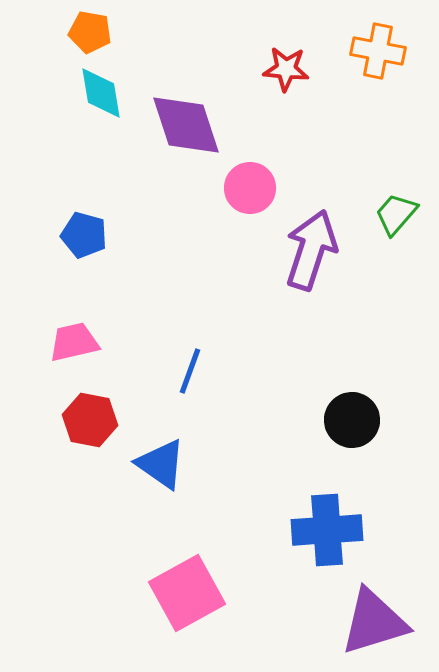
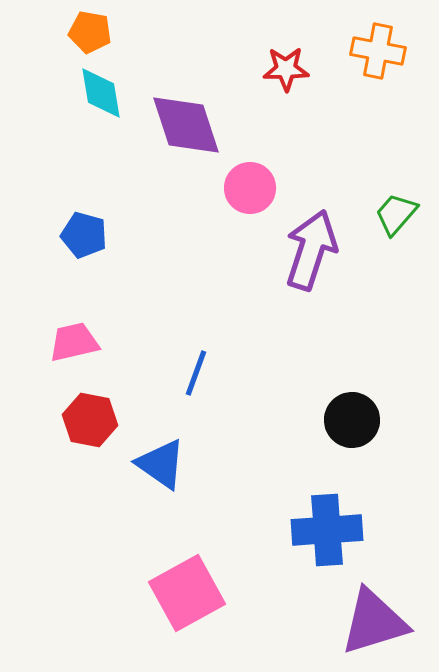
red star: rotated 6 degrees counterclockwise
blue line: moved 6 px right, 2 px down
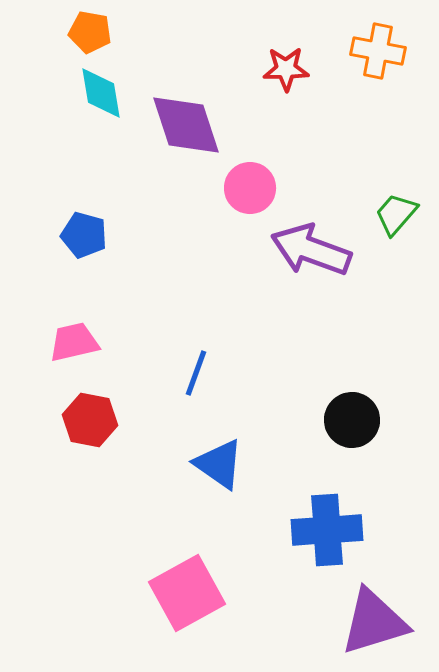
purple arrow: rotated 88 degrees counterclockwise
blue triangle: moved 58 px right
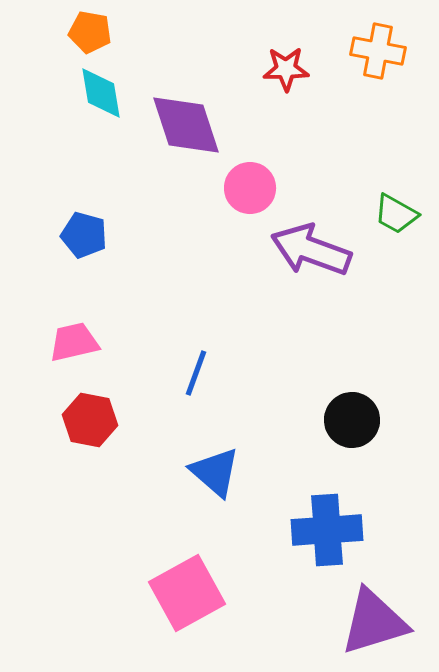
green trapezoid: rotated 102 degrees counterclockwise
blue triangle: moved 4 px left, 8 px down; rotated 6 degrees clockwise
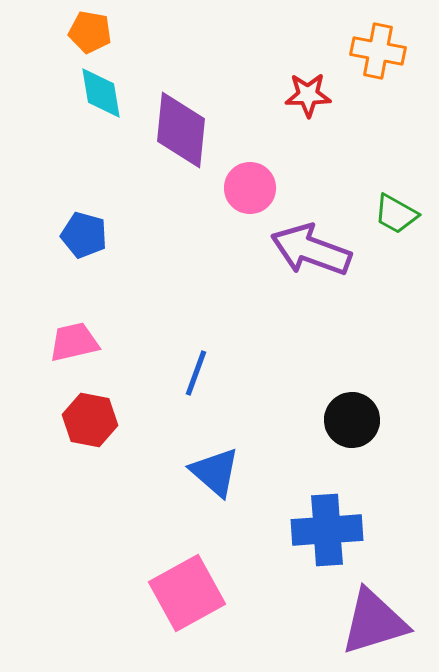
red star: moved 22 px right, 26 px down
purple diamond: moved 5 px left, 5 px down; rotated 24 degrees clockwise
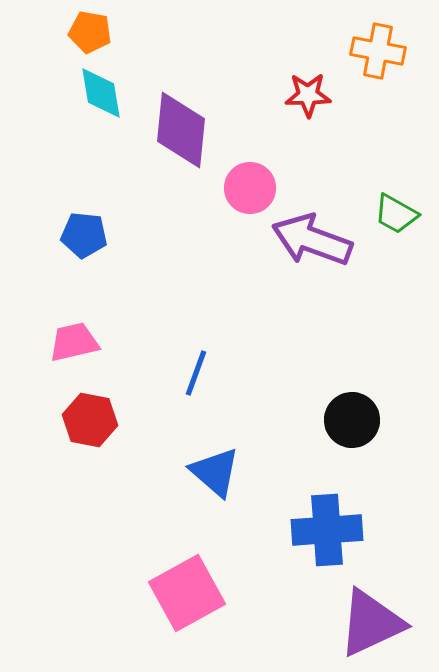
blue pentagon: rotated 9 degrees counterclockwise
purple arrow: moved 1 px right, 10 px up
purple triangle: moved 3 px left, 1 px down; rotated 8 degrees counterclockwise
